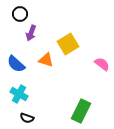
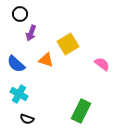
black semicircle: moved 1 px down
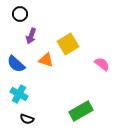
purple arrow: moved 3 px down
green rectangle: rotated 35 degrees clockwise
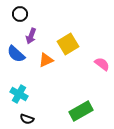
orange triangle: rotated 42 degrees counterclockwise
blue semicircle: moved 10 px up
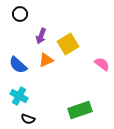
purple arrow: moved 10 px right
blue semicircle: moved 2 px right, 11 px down
cyan cross: moved 2 px down
green rectangle: moved 1 px left, 1 px up; rotated 10 degrees clockwise
black semicircle: moved 1 px right
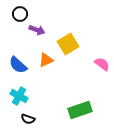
purple arrow: moved 4 px left, 6 px up; rotated 91 degrees counterclockwise
